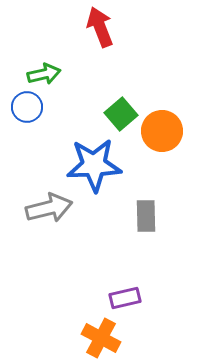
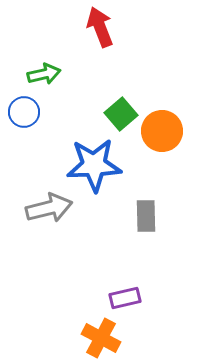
blue circle: moved 3 px left, 5 px down
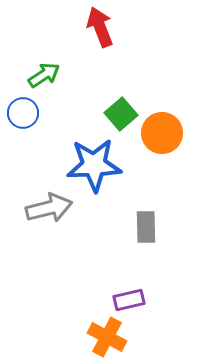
green arrow: moved 1 px down; rotated 20 degrees counterclockwise
blue circle: moved 1 px left, 1 px down
orange circle: moved 2 px down
gray rectangle: moved 11 px down
purple rectangle: moved 4 px right, 2 px down
orange cross: moved 6 px right, 1 px up
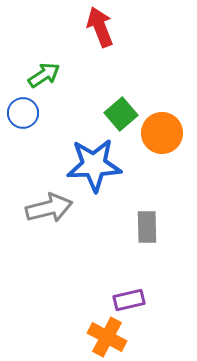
gray rectangle: moved 1 px right
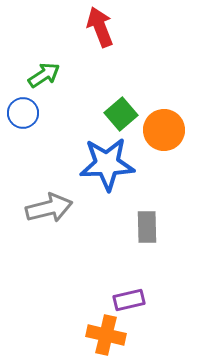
orange circle: moved 2 px right, 3 px up
blue star: moved 13 px right, 1 px up
orange cross: moved 1 px left, 2 px up; rotated 15 degrees counterclockwise
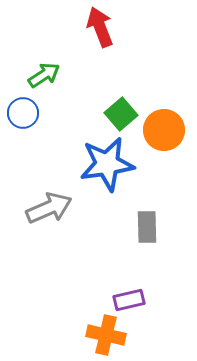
blue star: rotated 6 degrees counterclockwise
gray arrow: rotated 9 degrees counterclockwise
